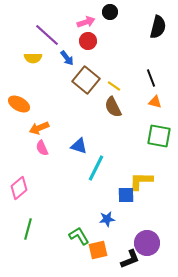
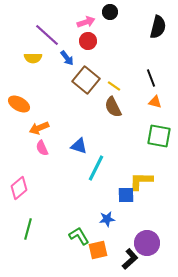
black L-shape: rotated 20 degrees counterclockwise
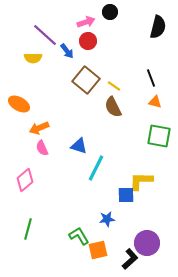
purple line: moved 2 px left
blue arrow: moved 7 px up
pink diamond: moved 6 px right, 8 px up
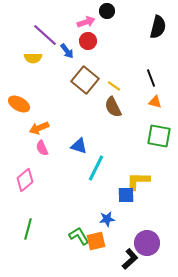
black circle: moved 3 px left, 1 px up
brown square: moved 1 px left
yellow L-shape: moved 3 px left
orange square: moved 2 px left, 9 px up
